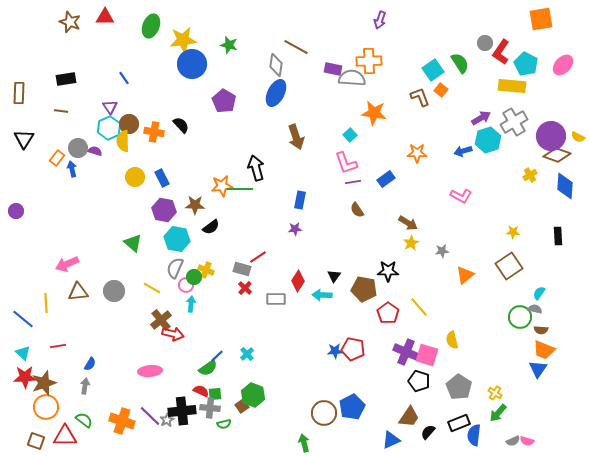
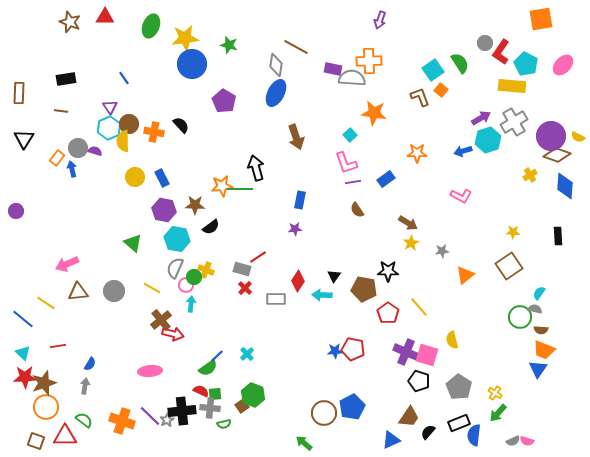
yellow star at (183, 40): moved 2 px right, 2 px up
yellow line at (46, 303): rotated 54 degrees counterclockwise
green arrow at (304, 443): rotated 36 degrees counterclockwise
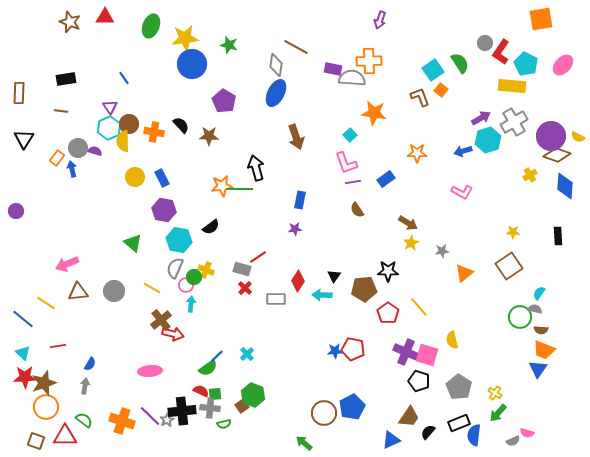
pink L-shape at (461, 196): moved 1 px right, 4 px up
brown star at (195, 205): moved 14 px right, 69 px up
cyan hexagon at (177, 239): moved 2 px right, 1 px down
orange triangle at (465, 275): moved 1 px left, 2 px up
brown pentagon at (364, 289): rotated 15 degrees counterclockwise
pink semicircle at (527, 441): moved 8 px up
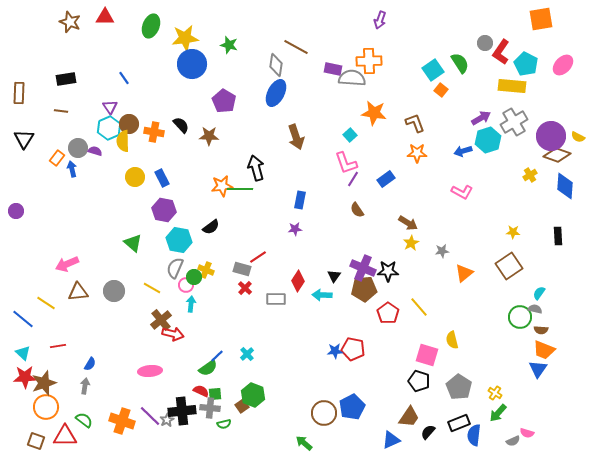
brown L-shape at (420, 97): moved 5 px left, 26 px down
purple line at (353, 182): moved 3 px up; rotated 49 degrees counterclockwise
purple cross at (406, 352): moved 43 px left, 84 px up
